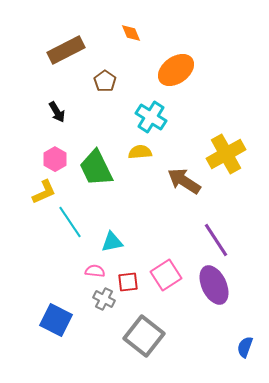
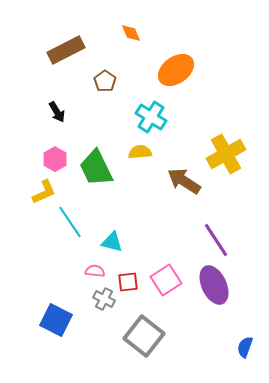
cyan triangle: rotated 25 degrees clockwise
pink square: moved 5 px down
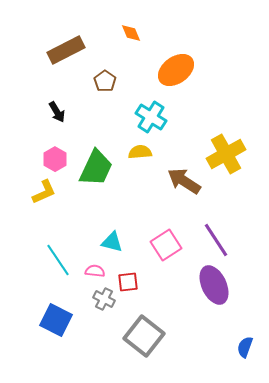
green trapezoid: rotated 129 degrees counterclockwise
cyan line: moved 12 px left, 38 px down
pink square: moved 35 px up
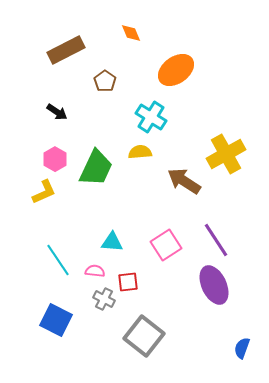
black arrow: rotated 25 degrees counterclockwise
cyan triangle: rotated 10 degrees counterclockwise
blue semicircle: moved 3 px left, 1 px down
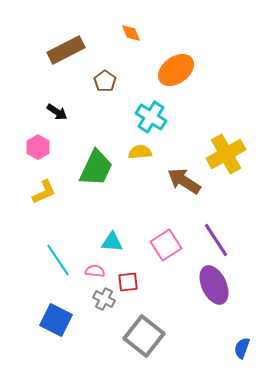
pink hexagon: moved 17 px left, 12 px up
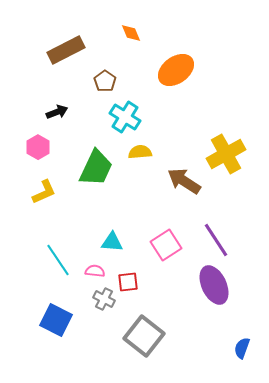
black arrow: rotated 55 degrees counterclockwise
cyan cross: moved 26 px left
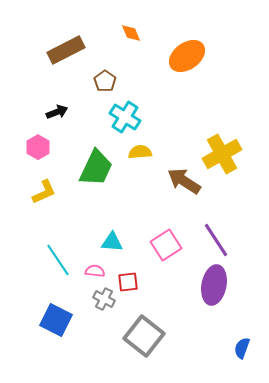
orange ellipse: moved 11 px right, 14 px up
yellow cross: moved 4 px left
purple ellipse: rotated 36 degrees clockwise
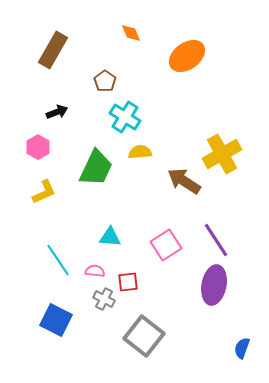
brown rectangle: moved 13 px left; rotated 33 degrees counterclockwise
cyan triangle: moved 2 px left, 5 px up
